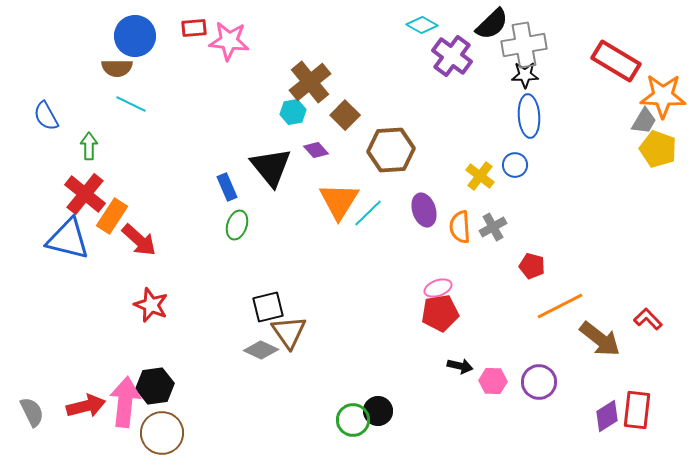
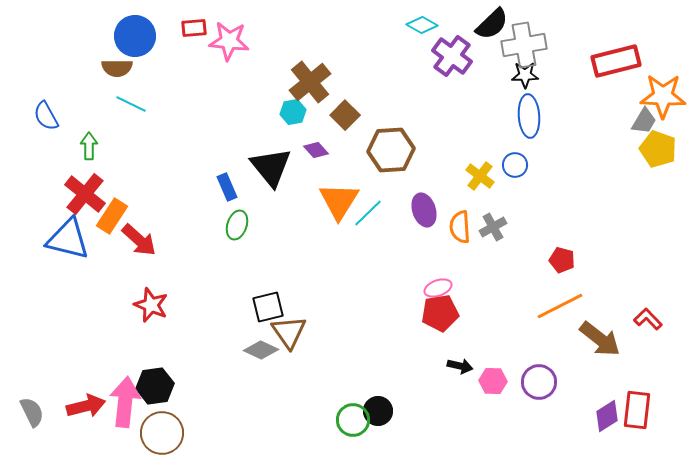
red rectangle at (616, 61): rotated 45 degrees counterclockwise
red pentagon at (532, 266): moved 30 px right, 6 px up
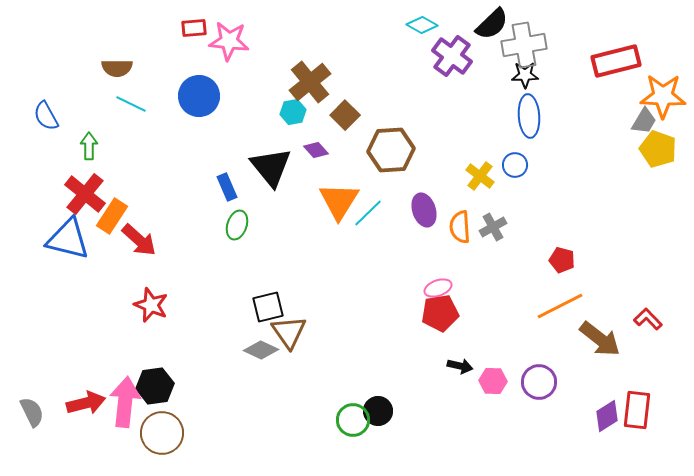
blue circle at (135, 36): moved 64 px right, 60 px down
red arrow at (86, 406): moved 3 px up
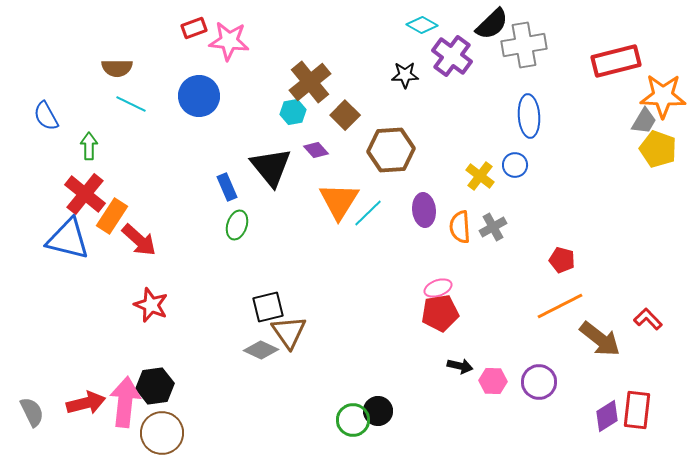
red rectangle at (194, 28): rotated 15 degrees counterclockwise
black star at (525, 75): moved 120 px left
purple ellipse at (424, 210): rotated 12 degrees clockwise
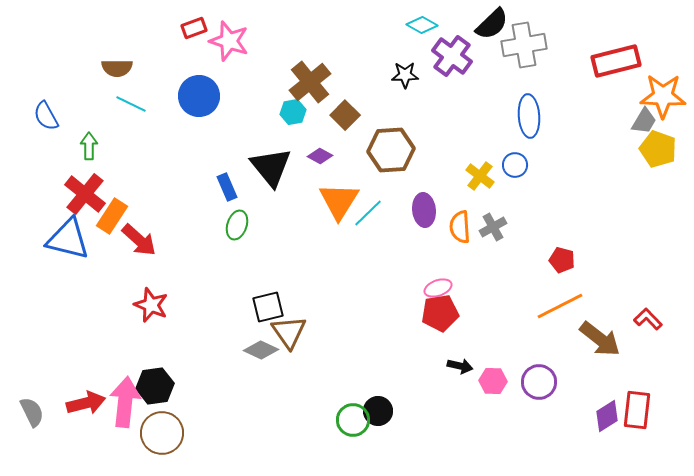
pink star at (229, 41): rotated 12 degrees clockwise
purple diamond at (316, 150): moved 4 px right, 6 px down; rotated 20 degrees counterclockwise
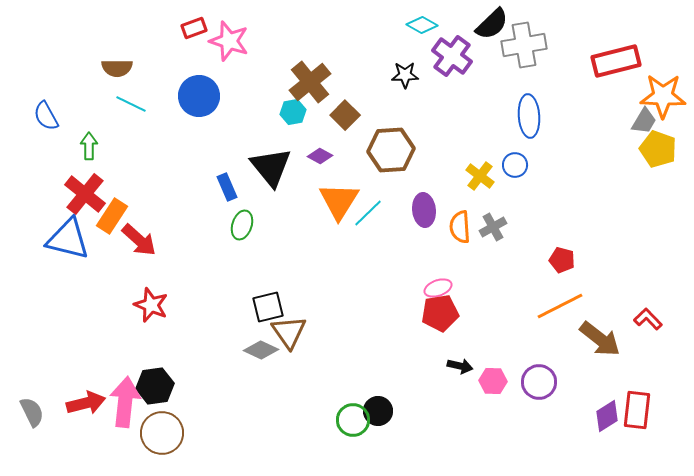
green ellipse at (237, 225): moved 5 px right
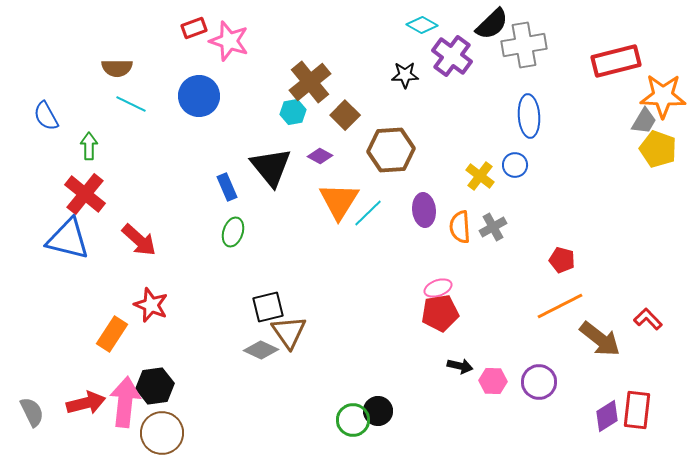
orange rectangle at (112, 216): moved 118 px down
green ellipse at (242, 225): moved 9 px left, 7 px down
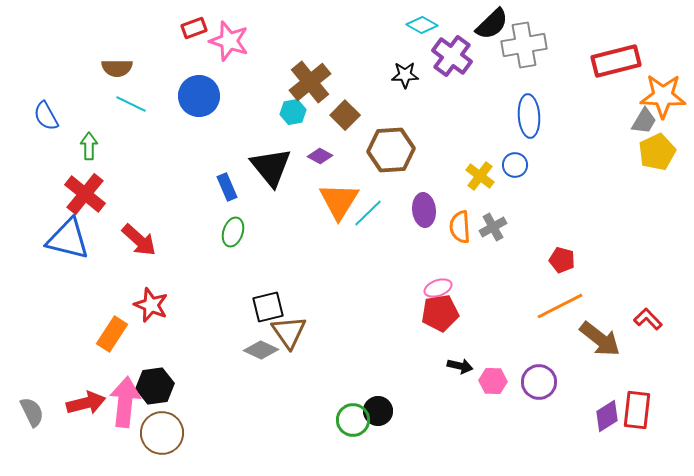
yellow pentagon at (658, 149): moved 1 px left, 3 px down; rotated 27 degrees clockwise
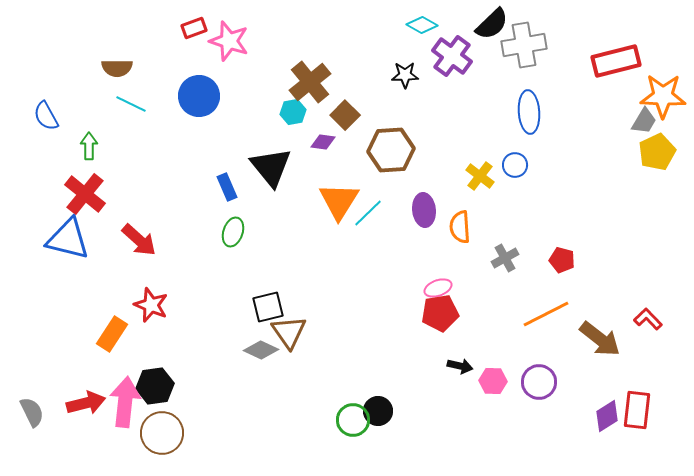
blue ellipse at (529, 116): moved 4 px up
purple diamond at (320, 156): moved 3 px right, 14 px up; rotated 20 degrees counterclockwise
gray cross at (493, 227): moved 12 px right, 31 px down
orange line at (560, 306): moved 14 px left, 8 px down
